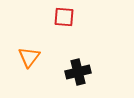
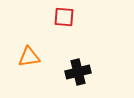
orange triangle: rotated 45 degrees clockwise
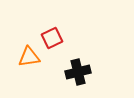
red square: moved 12 px left, 21 px down; rotated 30 degrees counterclockwise
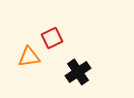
black cross: rotated 20 degrees counterclockwise
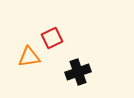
black cross: rotated 15 degrees clockwise
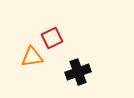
orange triangle: moved 3 px right
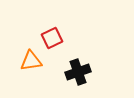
orange triangle: moved 1 px left, 4 px down
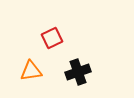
orange triangle: moved 10 px down
